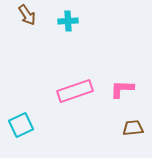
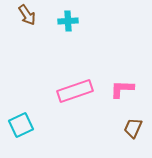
brown trapezoid: rotated 60 degrees counterclockwise
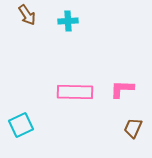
pink rectangle: moved 1 px down; rotated 20 degrees clockwise
